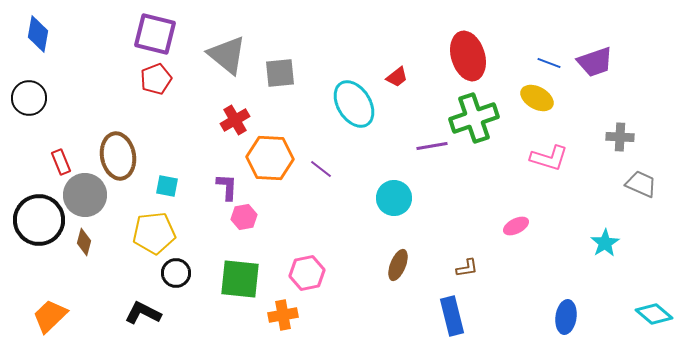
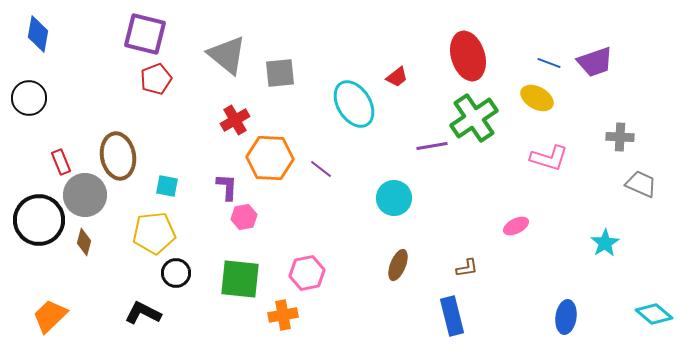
purple square at (155, 34): moved 10 px left
green cross at (474, 118): rotated 15 degrees counterclockwise
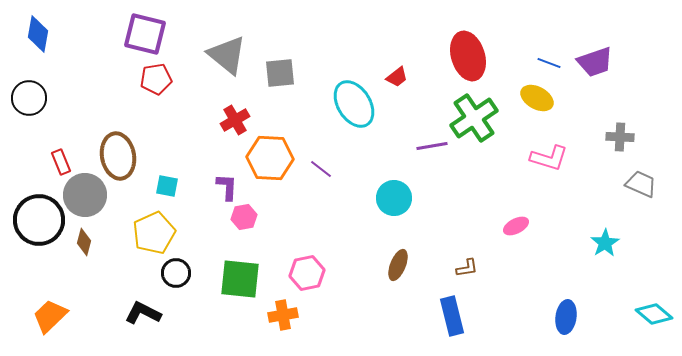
red pentagon at (156, 79): rotated 12 degrees clockwise
yellow pentagon at (154, 233): rotated 18 degrees counterclockwise
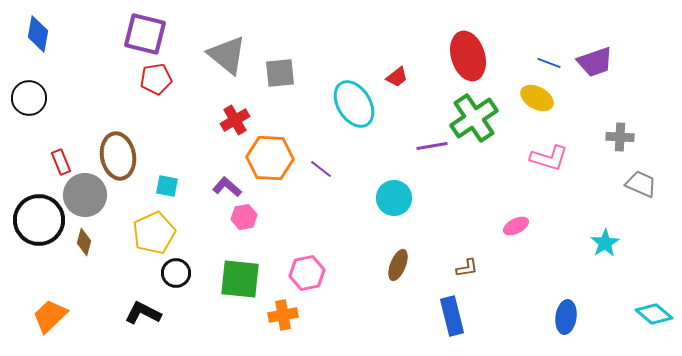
purple L-shape at (227, 187): rotated 52 degrees counterclockwise
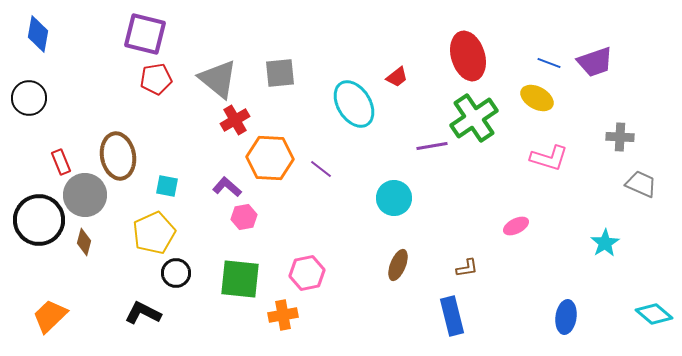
gray triangle at (227, 55): moved 9 px left, 24 px down
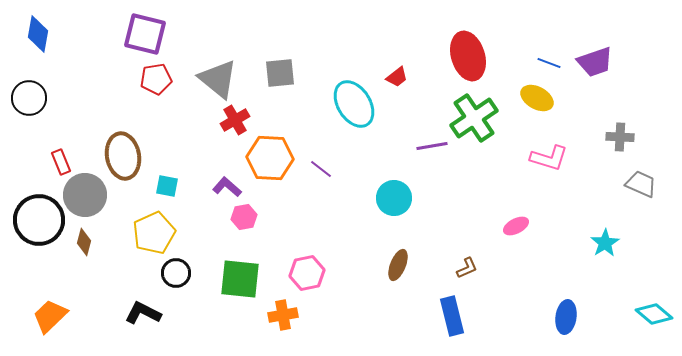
brown ellipse at (118, 156): moved 5 px right
brown L-shape at (467, 268): rotated 15 degrees counterclockwise
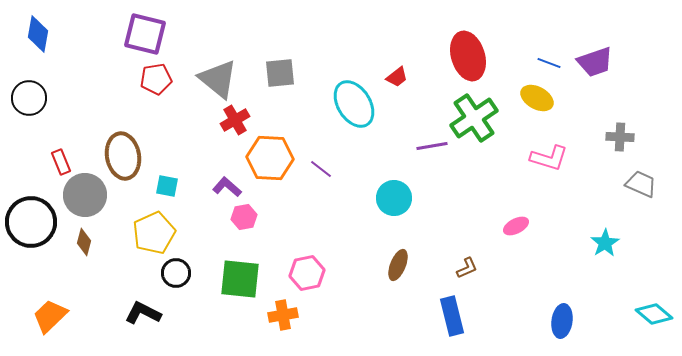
black circle at (39, 220): moved 8 px left, 2 px down
blue ellipse at (566, 317): moved 4 px left, 4 px down
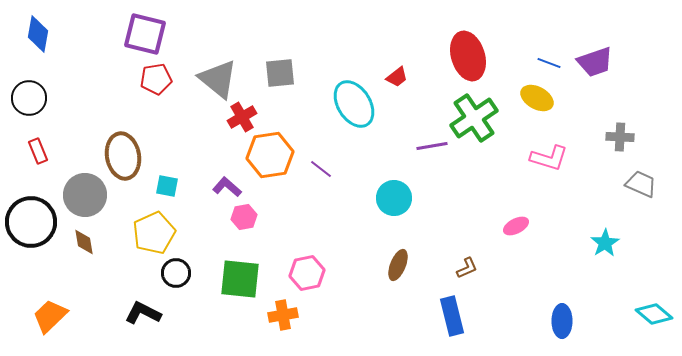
red cross at (235, 120): moved 7 px right, 3 px up
orange hexagon at (270, 158): moved 3 px up; rotated 12 degrees counterclockwise
red rectangle at (61, 162): moved 23 px left, 11 px up
brown diamond at (84, 242): rotated 24 degrees counterclockwise
blue ellipse at (562, 321): rotated 8 degrees counterclockwise
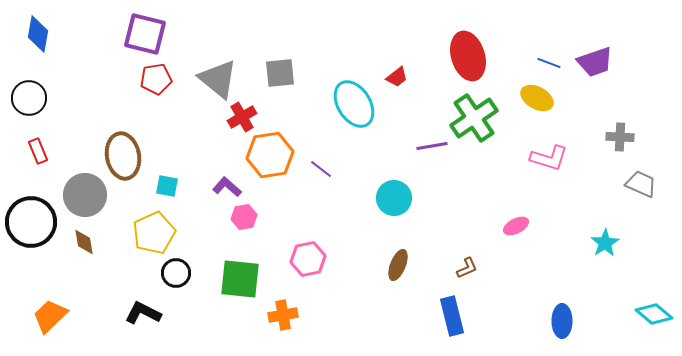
pink hexagon at (307, 273): moved 1 px right, 14 px up
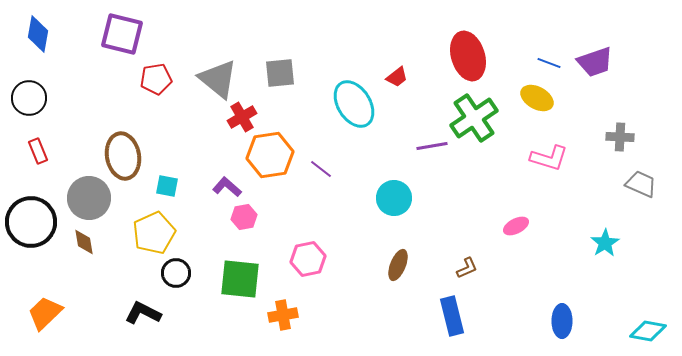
purple square at (145, 34): moved 23 px left
gray circle at (85, 195): moved 4 px right, 3 px down
cyan diamond at (654, 314): moved 6 px left, 17 px down; rotated 30 degrees counterclockwise
orange trapezoid at (50, 316): moved 5 px left, 3 px up
